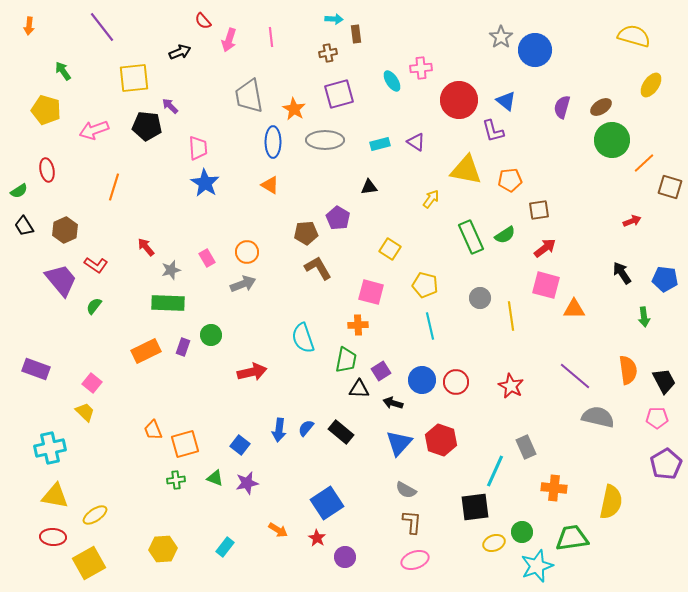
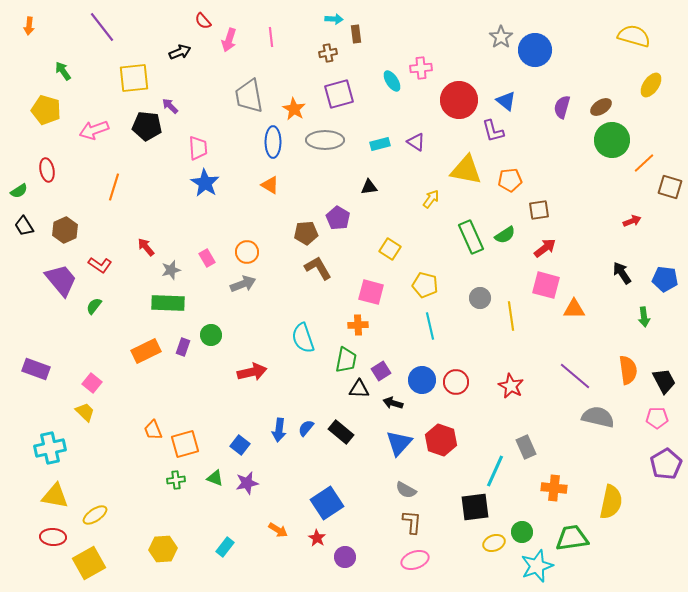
red L-shape at (96, 265): moved 4 px right
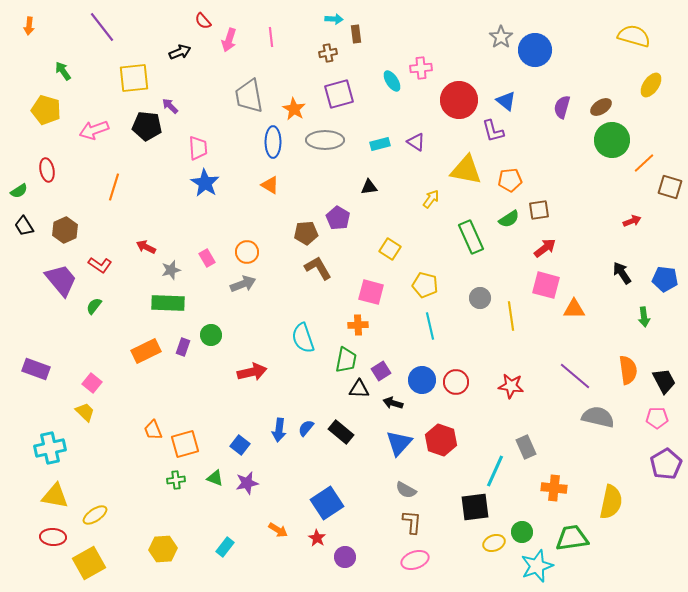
green semicircle at (505, 235): moved 4 px right, 16 px up
red arrow at (146, 247): rotated 24 degrees counterclockwise
red star at (511, 386): rotated 20 degrees counterclockwise
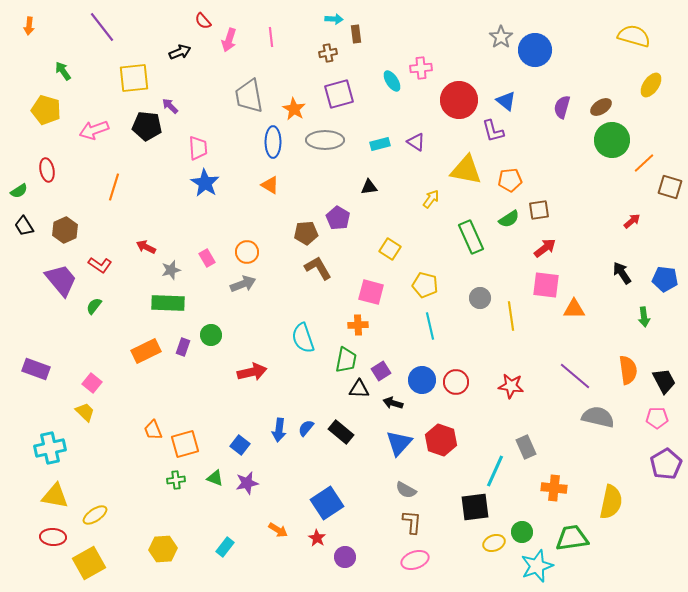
red arrow at (632, 221): rotated 18 degrees counterclockwise
pink square at (546, 285): rotated 8 degrees counterclockwise
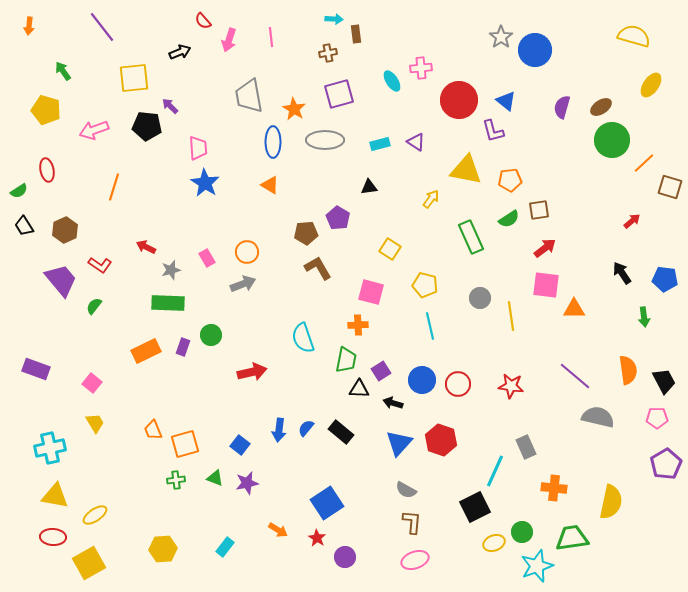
red circle at (456, 382): moved 2 px right, 2 px down
yellow trapezoid at (85, 412): moved 10 px right, 11 px down; rotated 15 degrees clockwise
black square at (475, 507): rotated 20 degrees counterclockwise
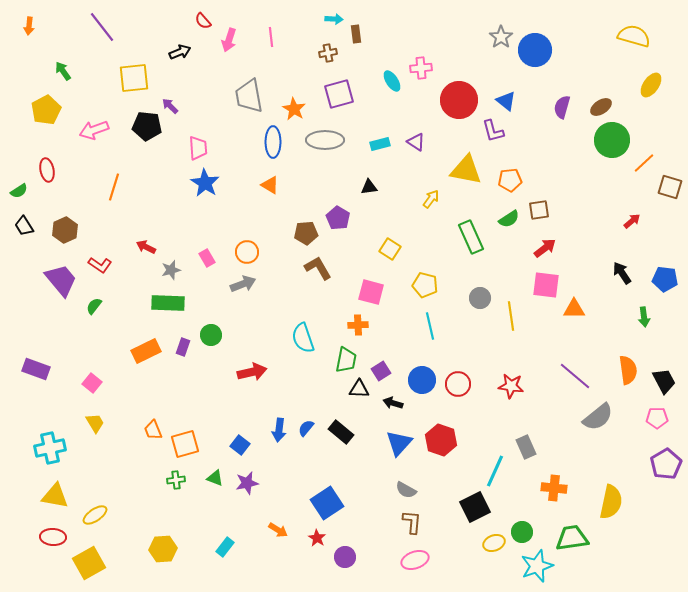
yellow pentagon at (46, 110): rotated 28 degrees clockwise
gray semicircle at (598, 417): rotated 128 degrees clockwise
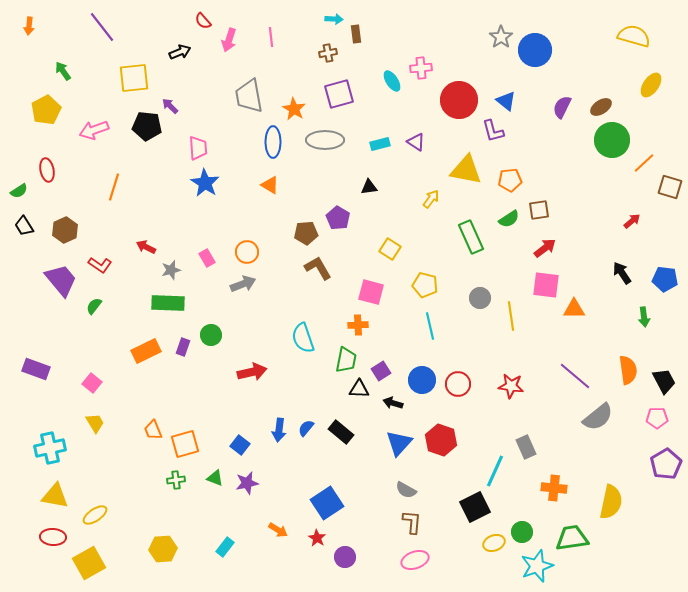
purple semicircle at (562, 107): rotated 10 degrees clockwise
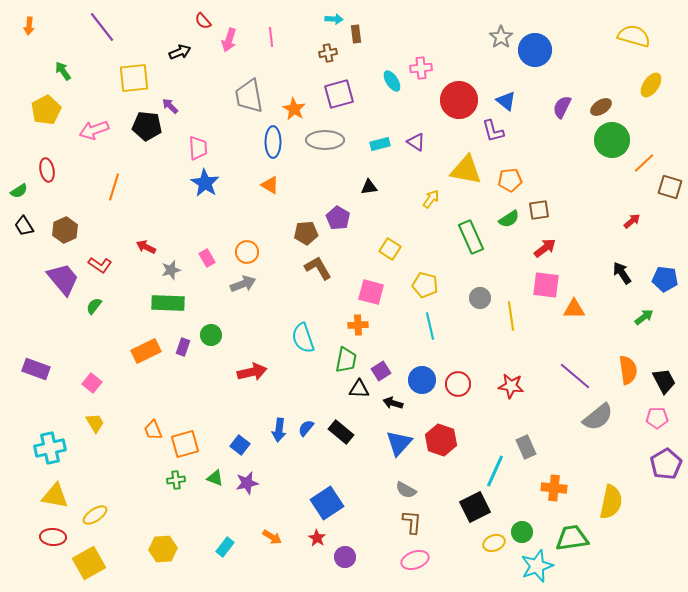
purple trapezoid at (61, 280): moved 2 px right, 1 px up
green arrow at (644, 317): rotated 120 degrees counterclockwise
orange arrow at (278, 530): moved 6 px left, 7 px down
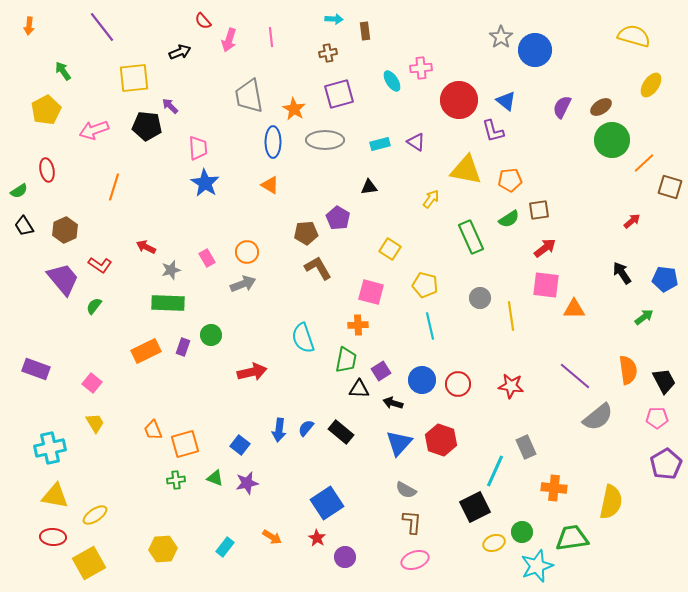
brown rectangle at (356, 34): moved 9 px right, 3 px up
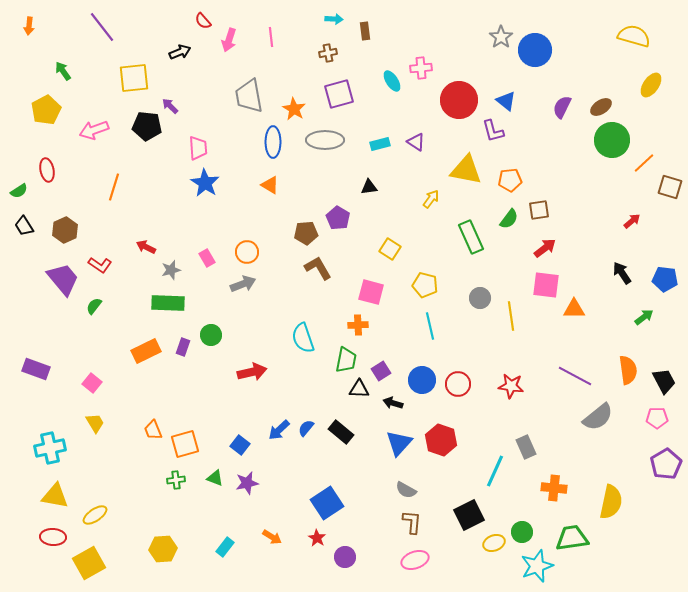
green semicircle at (509, 219): rotated 20 degrees counterclockwise
purple line at (575, 376): rotated 12 degrees counterclockwise
blue arrow at (279, 430): rotated 40 degrees clockwise
black square at (475, 507): moved 6 px left, 8 px down
